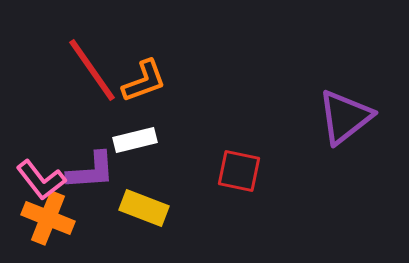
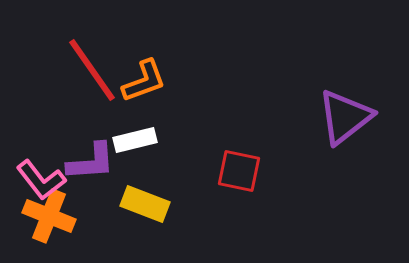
purple L-shape: moved 9 px up
yellow rectangle: moved 1 px right, 4 px up
orange cross: moved 1 px right, 2 px up
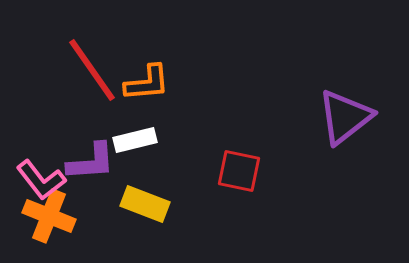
orange L-shape: moved 3 px right, 2 px down; rotated 15 degrees clockwise
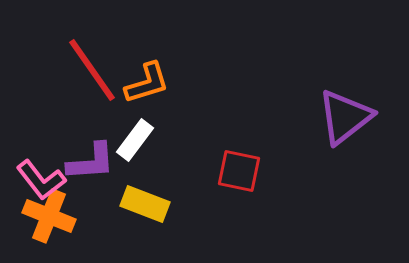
orange L-shape: rotated 12 degrees counterclockwise
white rectangle: rotated 39 degrees counterclockwise
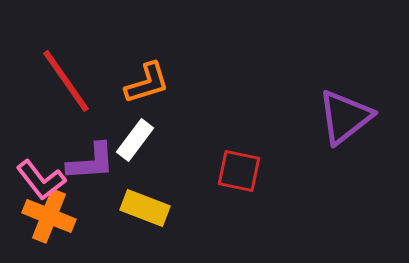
red line: moved 26 px left, 11 px down
yellow rectangle: moved 4 px down
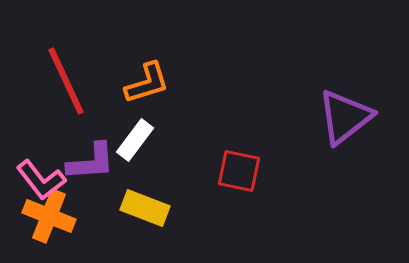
red line: rotated 10 degrees clockwise
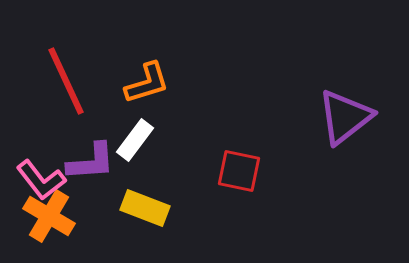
orange cross: rotated 9 degrees clockwise
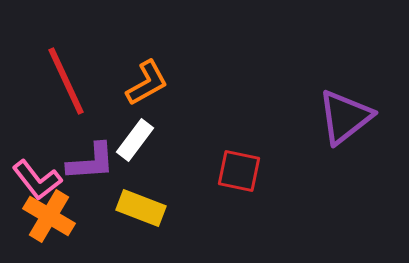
orange L-shape: rotated 12 degrees counterclockwise
pink L-shape: moved 4 px left
yellow rectangle: moved 4 px left
